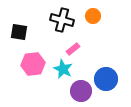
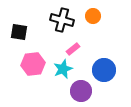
cyan star: rotated 24 degrees clockwise
blue circle: moved 2 px left, 9 px up
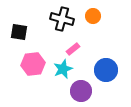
black cross: moved 1 px up
blue circle: moved 2 px right
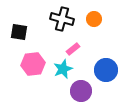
orange circle: moved 1 px right, 3 px down
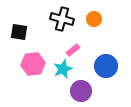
pink rectangle: moved 1 px down
blue circle: moved 4 px up
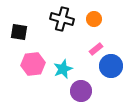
pink rectangle: moved 23 px right, 1 px up
blue circle: moved 5 px right
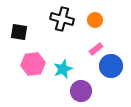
orange circle: moved 1 px right, 1 px down
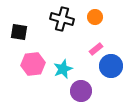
orange circle: moved 3 px up
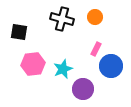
pink rectangle: rotated 24 degrees counterclockwise
purple circle: moved 2 px right, 2 px up
